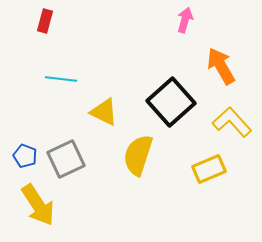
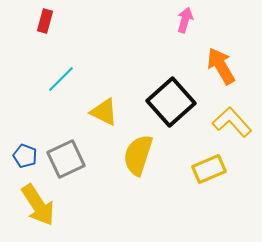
cyan line: rotated 52 degrees counterclockwise
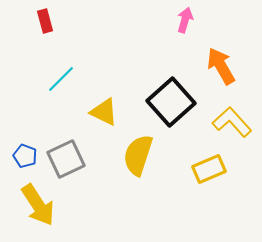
red rectangle: rotated 30 degrees counterclockwise
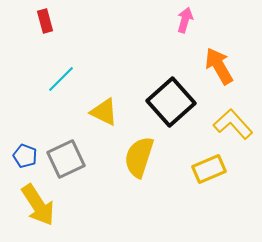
orange arrow: moved 2 px left
yellow L-shape: moved 1 px right, 2 px down
yellow semicircle: moved 1 px right, 2 px down
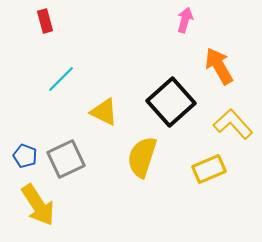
yellow semicircle: moved 3 px right
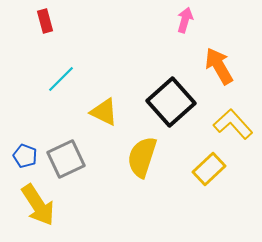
yellow rectangle: rotated 20 degrees counterclockwise
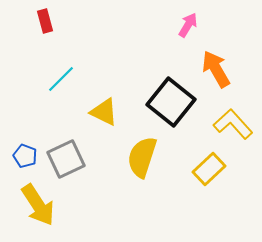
pink arrow: moved 3 px right, 5 px down; rotated 15 degrees clockwise
orange arrow: moved 3 px left, 3 px down
black square: rotated 9 degrees counterclockwise
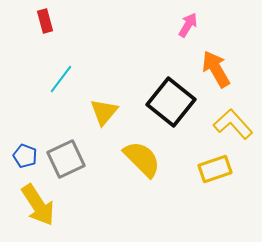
cyan line: rotated 8 degrees counterclockwise
yellow triangle: rotated 44 degrees clockwise
yellow semicircle: moved 2 px down; rotated 117 degrees clockwise
yellow rectangle: moved 6 px right; rotated 24 degrees clockwise
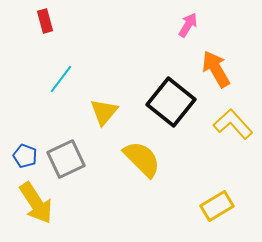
yellow rectangle: moved 2 px right, 37 px down; rotated 12 degrees counterclockwise
yellow arrow: moved 2 px left, 2 px up
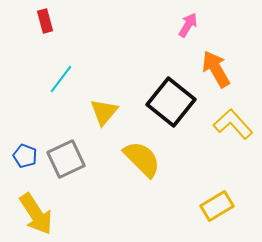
yellow arrow: moved 11 px down
